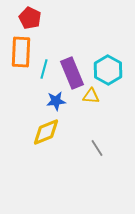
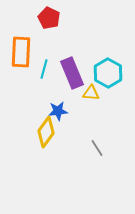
red pentagon: moved 19 px right
cyan hexagon: moved 3 px down
yellow triangle: moved 3 px up
blue star: moved 2 px right, 10 px down
yellow diamond: rotated 32 degrees counterclockwise
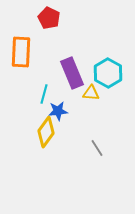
cyan line: moved 25 px down
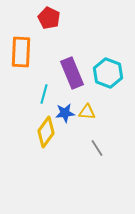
cyan hexagon: rotated 8 degrees counterclockwise
yellow triangle: moved 4 px left, 19 px down
blue star: moved 7 px right, 2 px down
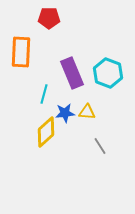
red pentagon: rotated 25 degrees counterclockwise
yellow diamond: rotated 12 degrees clockwise
gray line: moved 3 px right, 2 px up
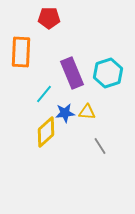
cyan hexagon: rotated 20 degrees clockwise
cyan line: rotated 24 degrees clockwise
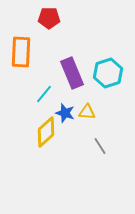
blue star: rotated 24 degrees clockwise
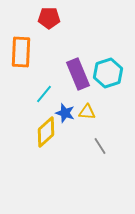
purple rectangle: moved 6 px right, 1 px down
